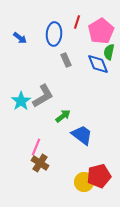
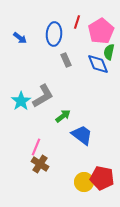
brown cross: moved 1 px down
red pentagon: moved 3 px right, 2 px down; rotated 25 degrees clockwise
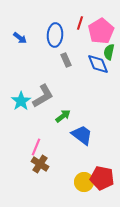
red line: moved 3 px right, 1 px down
blue ellipse: moved 1 px right, 1 px down
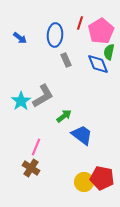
green arrow: moved 1 px right
brown cross: moved 9 px left, 4 px down
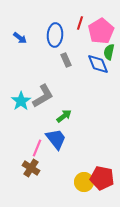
blue trapezoid: moved 26 px left, 4 px down; rotated 15 degrees clockwise
pink line: moved 1 px right, 1 px down
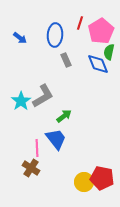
pink line: rotated 24 degrees counterclockwise
